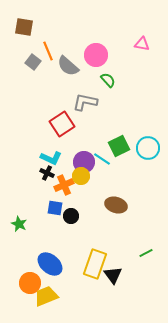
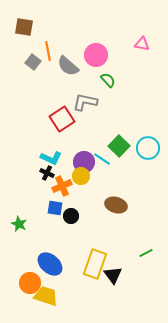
orange line: rotated 12 degrees clockwise
red square: moved 5 px up
green square: rotated 20 degrees counterclockwise
orange cross: moved 2 px left, 1 px down
yellow trapezoid: rotated 40 degrees clockwise
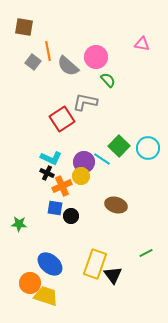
pink circle: moved 2 px down
green star: rotated 21 degrees counterclockwise
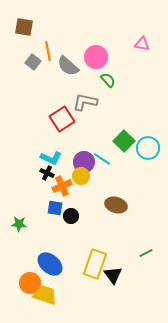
green square: moved 5 px right, 5 px up
yellow trapezoid: moved 1 px left, 1 px up
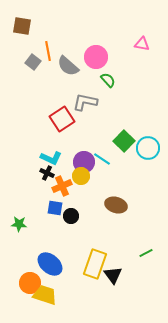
brown square: moved 2 px left, 1 px up
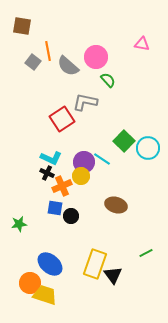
green star: rotated 14 degrees counterclockwise
